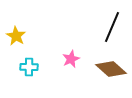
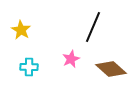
black line: moved 19 px left
yellow star: moved 5 px right, 6 px up
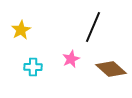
yellow star: rotated 12 degrees clockwise
cyan cross: moved 4 px right
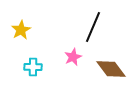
pink star: moved 2 px right, 2 px up
brown diamond: rotated 12 degrees clockwise
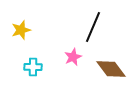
yellow star: rotated 12 degrees clockwise
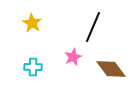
yellow star: moved 11 px right, 7 px up; rotated 24 degrees counterclockwise
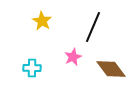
yellow star: moved 10 px right, 2 px up
cyan cross: moved 1 px left, 1 px down
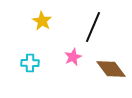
cyan cross: moved 2 px left, 5 px up
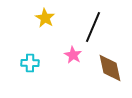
yellow star: moved 3 px right, 3 px up
pink star: moved 2 px up; rotated 18 degrees counterclockwise
brown diamond: moved 1 px left, 1 px up; rotated 24 degrees clockwise
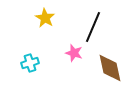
pink star: moved 1 px right, 2 px up; rotated 12 degrees counterclockwise
cyan cross: rotated 18 degrees counterclockwise
